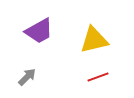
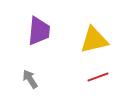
purple trapezoid: rotated 56 degrees counterclockwise
gray arrow: moved 3 px right, 2 px down; rotated 78 degrees counterclockwise
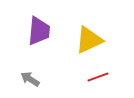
yellow triangle: moved 5 px left; rotated 12 degrees counterclockwise
gray arrow: rotated 24 degrees counterclockwise
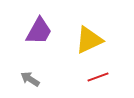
purple trapezoid: rotated 24 degrees clockwise
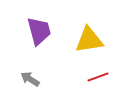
purple trapezoid: rotated 44 degrees counterclockwise
yellow triangle: rotated 16 degrees clockwise
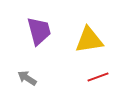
gray arrow: moved 3 px left, 1 px up
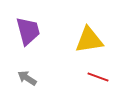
purple trapezoid: moved 11 px left
red line: rotated 40 degrees clockwise
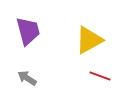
yellow triangle: rotated 20 degrees counterclockwise
red line: moved 2 px right, 1 px up
